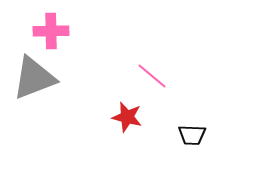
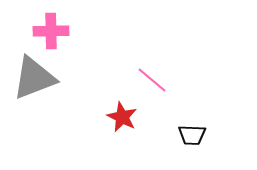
pink line: moved 4 px down
red star: moved 5 px left; rotated 12 degrees clockwise
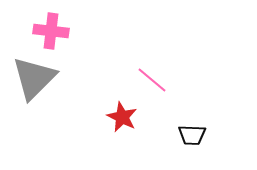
pink cross: rotated 8 degrees clockwise
gray triangle: rotated 24 degrees counterclockwise
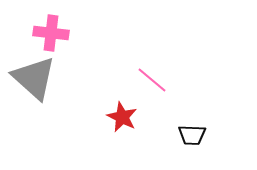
pink cross: moved 2 px down
gray triangle: rotated 33 degrees counterclockwise
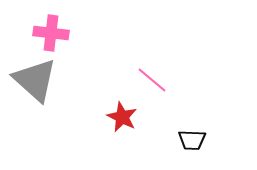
gray triangle: moved 1 px right, 2 px down
black trapezoid: moved 5 px down
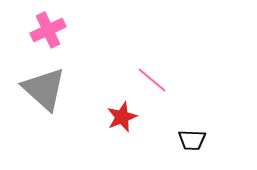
pink cross: moved 3 px left, 3 px up; rotated 32 degrees counterclockwise
gray triangle: moved 9 px right, 9 px down
red star: rotated 24 degrees clockwise
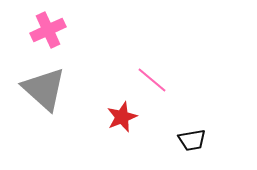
black trapezoid: rotated 12 degrees counterclockwise
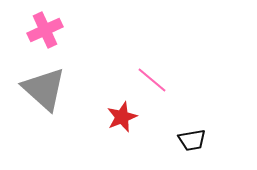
pink cross: moved 3 px left
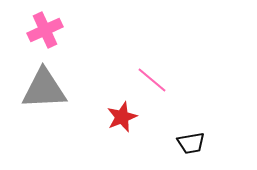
gray triangle: rotated 45 degrees counterclockwise
black trapezoid: moved 1 px left, 3 px down
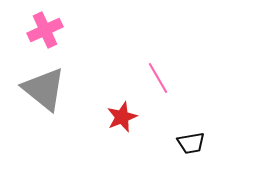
pink line: moved 6 px right, 2 px up; rotated 20 degrees clockwise
gray triangle: rotated 42 degrees clockwise
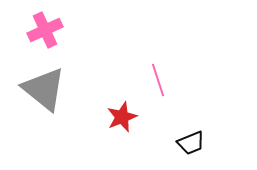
pink line: moved 2 px down; rotated 12 degrees clockwise
black trapezoid: rotated 12 degrees counterclockwise
